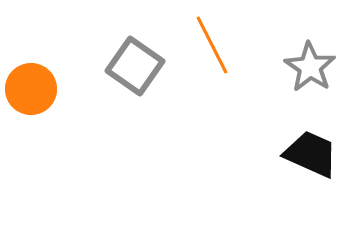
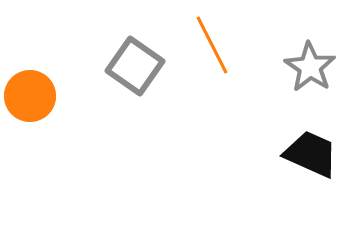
orange circle: moved 1 px left, 7 px down
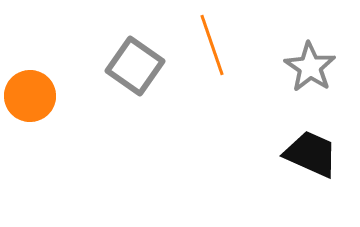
orange line: rotated 8 degrees clockwise
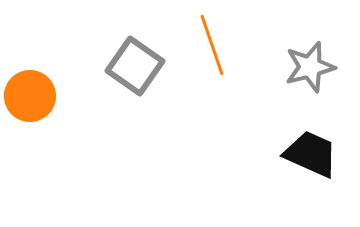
gray star: rotated 24 degrees clockwise
